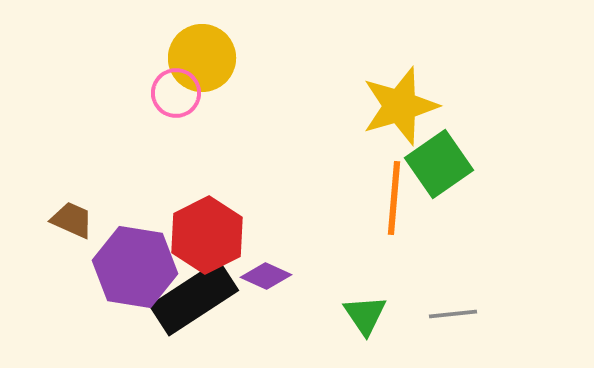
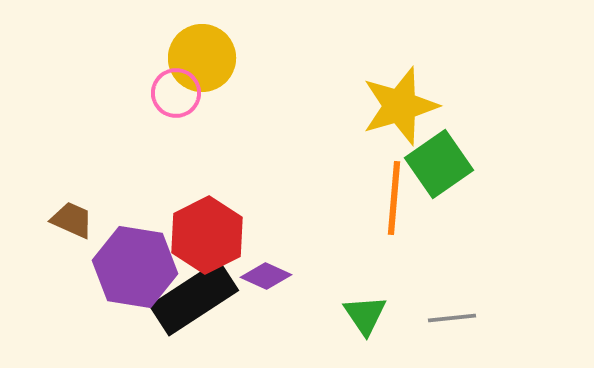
gray line: moved 1 px left, 4 px down
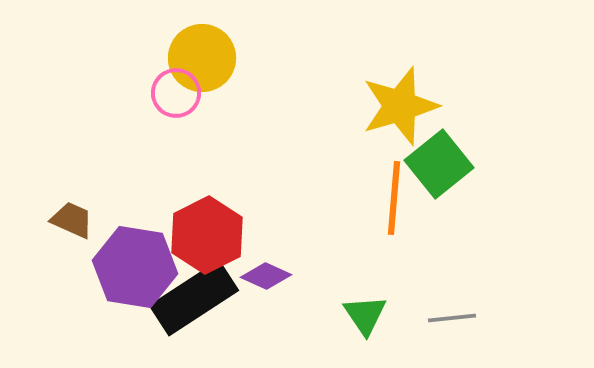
green square: rotated 4 degrees counterclockwise
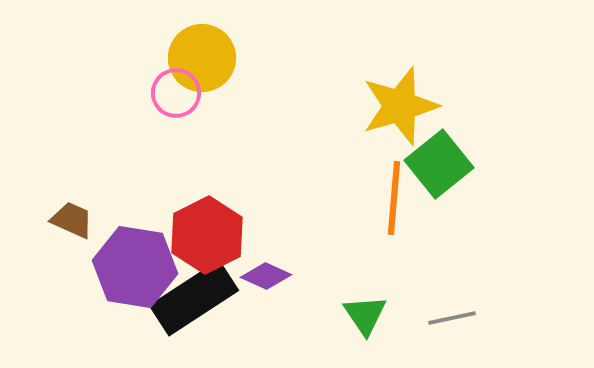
gray line: rotated 6 degrees counterclockwise
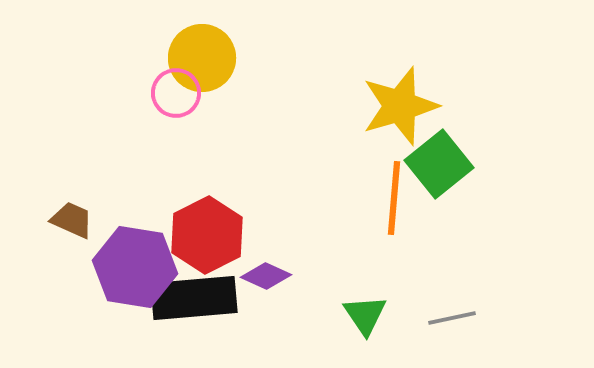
black rectangle: rotated 28 degrees clockwise
